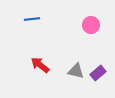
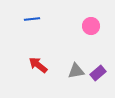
pink circle: moved 1 px down
red arrow: moved 2 px left
gray triangle: rotated 24 degrees counterclockwise
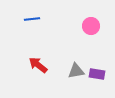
purple rectangle: moved 1 px left, 1 px down; rotated 49 degrees clockwise
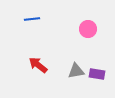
pink circle: moved 3 px left, 3 px down
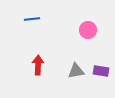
pink circle: moved 1 px down
red arrow: rotated 54 degrees clockwise
purple rectangle: moved 4 px right, 3 px up
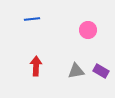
red arrow: moved 2 px left, 1 px down
purple rectangle: rotated 21 degrees clockwise
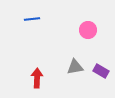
red arrow: moved 1 px right, 12 px down
gray triangle: moved 1 px left, 4 px up
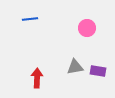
blue line: moved 2 px left
pink circle: moved 1 px left, 2 px up
purple rectangle: moved 3 px left; rotated 21 degrees counterclockwise
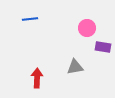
purple rectangle: moved 5 px right, 24 px up
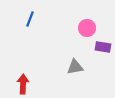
blue line: rotated 63 degrees counterclockwise
red arrow: moved 14 px left, 6 px down
